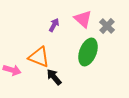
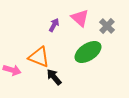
pink triangle: moved 3 px left, 1 px up
green ellipse: rotated 36 degrees clockwise
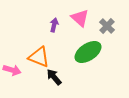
purple arrow: rotated 16 degrees counterclockwise
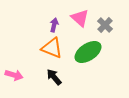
gray cross: moved 2 px left, 1 px up
orange triangle: moved 13 px right, 9 px up
pink arrow: moved 2 px right, 5 px down
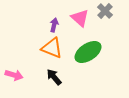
gray cross: moved 14 px up
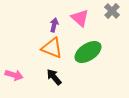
gray cross: moved 7 px right
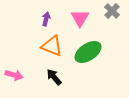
pink triangle: rotated 18 degrees clockwise
purple arrow: moved 8 px left, 6 px up
orange triangle: moved 2 px up
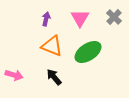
gray cross: moved 2 px right, 6 px down
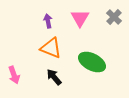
purple arrow: moved 2 px right, 2 px down; rotated 24 degrees counterclockwise
orange triangle: moved 1 px left, 2 px down
green ellipse: moved 4 px right, 10 px down; rotated 60 degrees clockwise
pink arrow: rotated 54 degrees clockwise
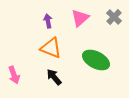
pink triangle: rotated 18 degrees clockwise
green ellipse: moved 4 px right, 2 px up
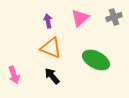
gray cross: rotated 28 degrees clockwise
black arrow: moved 2 px left, 1 px up
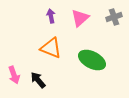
purple arrow: moved 3 px right, 5 px up
green ellipse: moved 4 px left
black arrow: moved 14 px left, 4 px down
